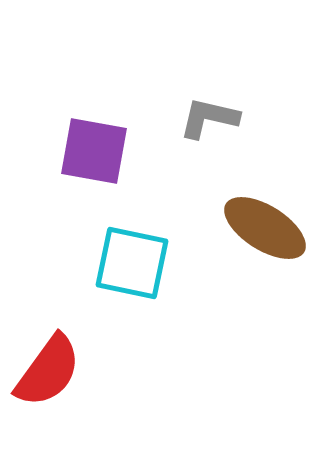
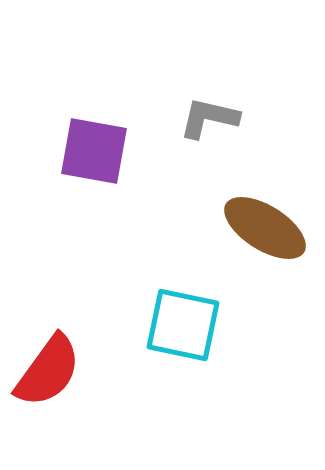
cyan square: moved 51 px right, 62 px down
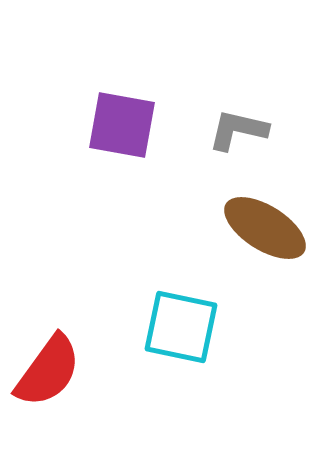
gray L-shape: moved 29 px right, 12 px down
purple square: moved 28 px right, 26 px up
cyan square: moved 2 px left, 2 px down
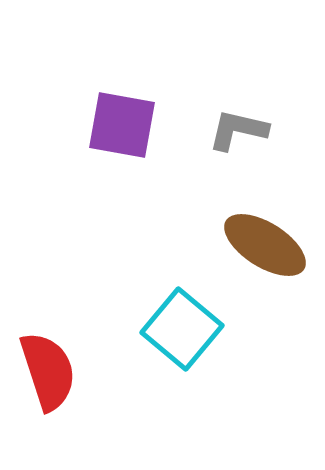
brown ellipse: moved 17 px down
cyan square: moved 1 px right, 2 px down; rotated 28 degrees clockwise
red semicircle: rotated 54 degrees counterclockwise
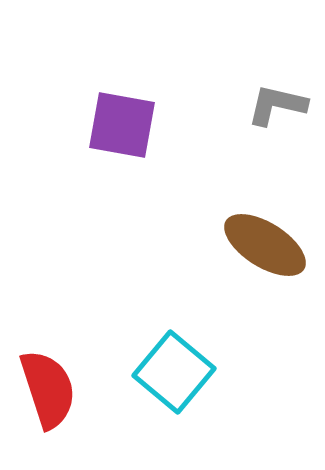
gray L-shape: moved 39 px right, 25 px up
cyan square: moved 8 px left, 43 px down
red semicircle: moved 18 px down
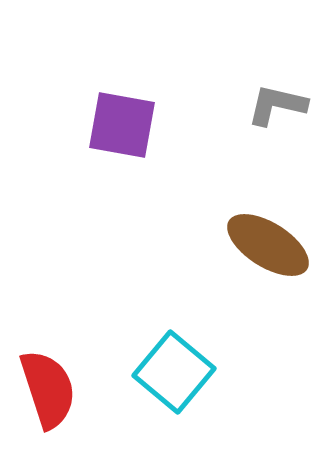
brown ellipse: moved 3 px right
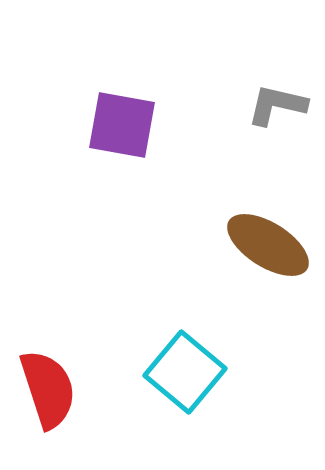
cyan square: moved 11 px right
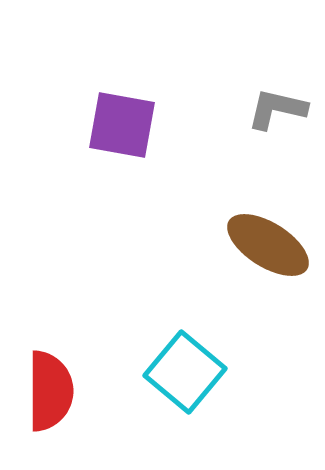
gray L-shape: moved 4 px down
red semicircle: moved 2 px right, 2 px down; rotated 18 degrees clockwise
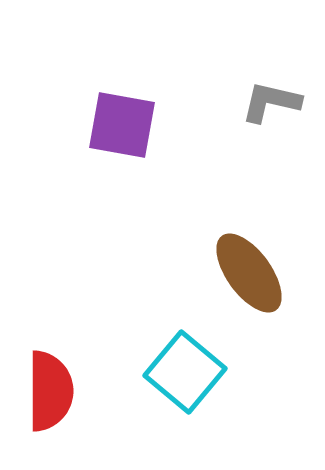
gray L-shape: moved 6 px left, 7 px up
brown ellipse: moved 19 px left, 28 px down; rotated 22 degrees clockwise
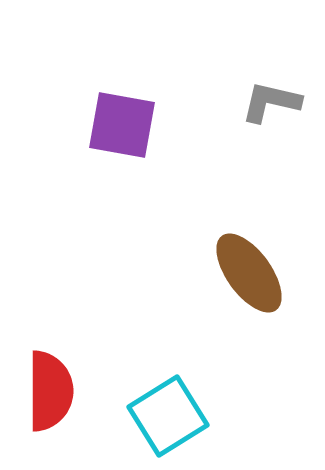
cyan square: moved 17 px left, 44 px down; rotated 18 degrees clockwise
